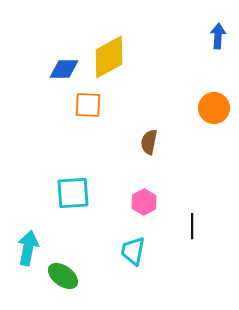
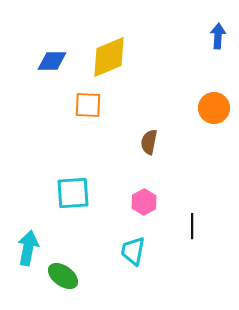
yellow diamond: rotated 6 degrees clockwise
blue diamond: moved 12 px left, 8 px up
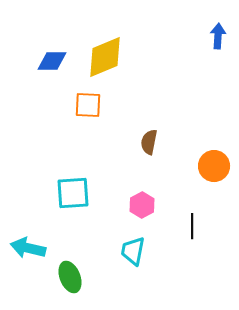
yellow diamond: moved 4 px left
orange circle: moved 58 px down
pink hexagon: moved 2 px left, 3 px down
cyan arrow: rotated 88 degrees counterclockwise
green ellipse: moved 7 px right, 1 px down; rotated 32 degrees clockwise
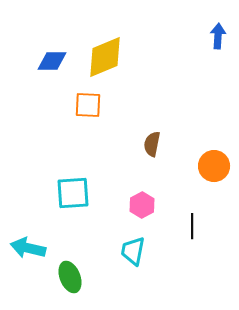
brown semicircle: moved 3 px right, 2 px down
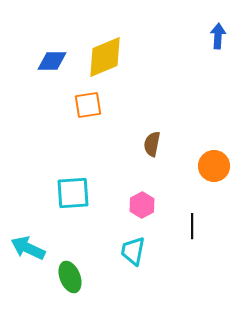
orange square: rotated 12 degrees counterclockwise
cyan arrow: rotated 12 degrees clockwise
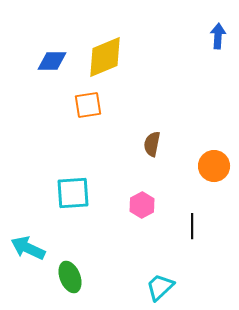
cyan trapezoid: moved 27 px right, 36 px down; rotated 36 degrees clockwise
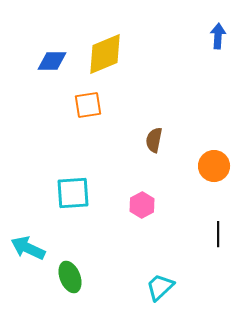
yellow diamond: moved 3 px up
brown semicircle: moved 2 px right, 4 px up
black line: moved 26 px right, 8 px down
